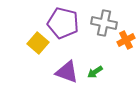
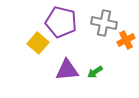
purple pentagon: moved 2 px left, 1 px up
purple triangle: moved 2 px up; rotated 25 degrees counterclockwise
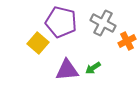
gray cross: moved 1 px left; rotated 15 degrees clockwise
orange cross: moved 1 px right, 1 px down
green arrow: moved 2 px left, 4 px up
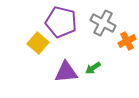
purple triangle: moved 1 px left, 2 px down
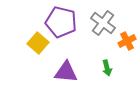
gray cross: rotated 10 degrees clockwise
green arrow: moved 14 px right; rotated 70 degrees counterclockwise
purple triangle: rotated 10 degrees clockwise
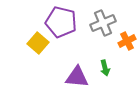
gray cross: rotated 30 degrees clockwise
green arrow: moved 2 px left
purple triangle: moved 11 px right, 5 px down
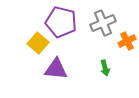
purple triangle: moved 21 px left, 8 px up
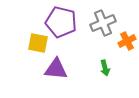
yellow square: rotated 30 degrees counterclockwise
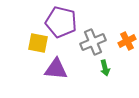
gray cross: moved 10 px left, 19 px down
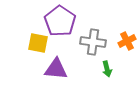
purple pentagon: moved 1 px left, 1 px up; rotated 20 degrees clockwise
gray cross: rotated 30 degrees clockwise
green arrow: moved 2 px right, 1 px down
